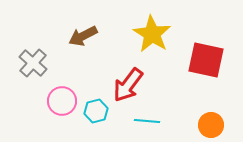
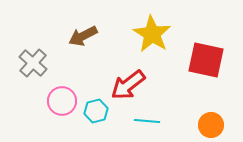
red arrow: rotated 15 degrees clockwise
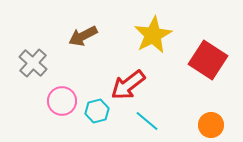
yellow star: moved 1 px right, 1 px down; rotated 12 degrees clockwise
red square: moved 2 px right; rotated 21 degrees clockwise
cyan hexagon: moved 1 px right
cyan line: rotated 35 degrees clockwise
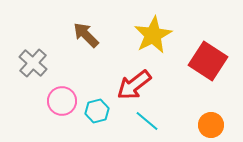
brown arrow: moved 3 px right, 1 px up; rotated 72 degrees clockwise
red square: moved 1 px down
red arrow: moved 6 px right
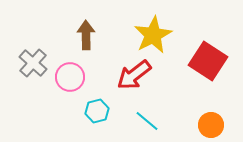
brown arrow: rotated 44 degrees clockwise
red arrow: moved 10 px up
pink circle: moved 8 px right, 24 px up
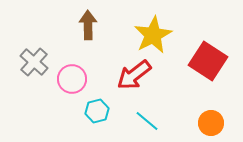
brown arrow: moved 2 px right, 10 px up
gray cross: moved 1 px right, 1 px up
pink circle: moved 2 px right, 2 px down
orange circle: moved 2 px up
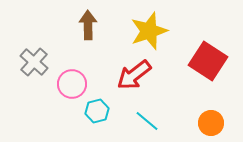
yellow star: moved 4 px left, 4 px up; rotated 9 degrees clockwise
pink circle: moved 5 px down
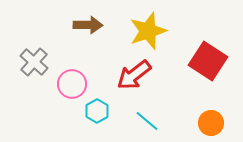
brown arrow: rotated 92 degrees clockwise
yellow star: moved 1 px left
cyan hexagon: rotated 15 degrees counterclockwise
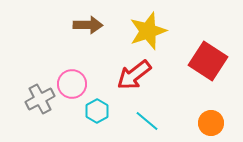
gray cross: moved 6 px right, 37 px down; rotated 20 degrees clockwise
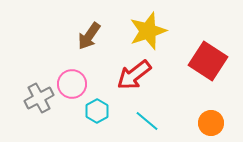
brown arrow: moved 1 px right, 11 px down; rotated 124 degrees clockwise
gray cross: moved 1 px left, 1 px up
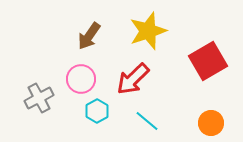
red square: rotated 27 degrees clockwise
red arrow: moved 1 px left, 4 px down; rotated 6 degrees counterclockwise
pink circle: moved 9 px right, 5 px up
